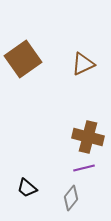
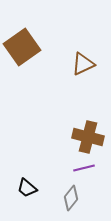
brown square: moved 1 px left, 12 px up
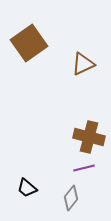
brown square: moved 7 px right, 4 px up
brown cross: moved 1 px right
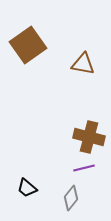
brown square: moved 1 px left, 2 px down
brown triangle: rotated 35 degrees clockwise
